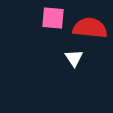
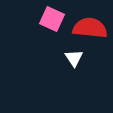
pink square: moved 1 px left, 1 px down; rotated 20 degrees clockwise
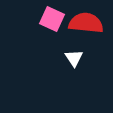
red semicircle: moved 4 px left, 5 px up
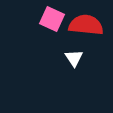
red semicircle: moved 2 px down
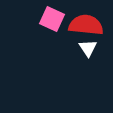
white triangle: moved 14 px right, 10 px up
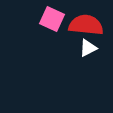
white triangle: rotated 36 degrees clockwise
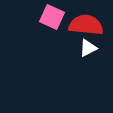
pink square: moved 2 px up
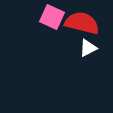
red semicircle: moved 4 px left, 2 px up; rotated 8 degrees clockwise
